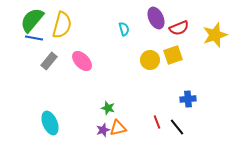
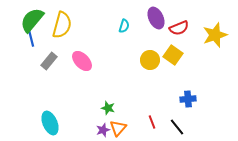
cyan semicircle: moved 3 px up; rotated 32 degrees clockwise
blue line: moved 3 px left; rotated 66 degrees clockwise
yellow square: rotated 36 degrees counterclockwise
red line: moved 5 px left
orange triangle: rotated 36 degrees counterclockwise
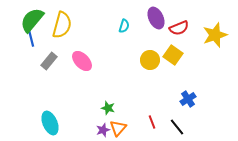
blue cross: rotated 28 degrees counterclockwise
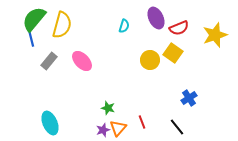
green semicircle: moved 2 px right, 1 px up
yellow square: moved 2 px up
blue cross: moved 1 px right, 1 px up
red line: moved 10 px left
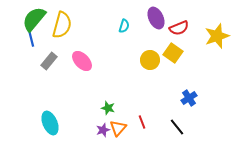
yellow star: moved 2 px right, 1 px down
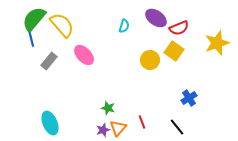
purple ellipse: rotated 30 degrees counterclockwise
yellow semicircle: rotated 56 degrees counterclockwise
yellow star: moved 7 px down
yellow square: moved 1 px right, 2 px up
pink ellipse: moved 2 px right, 6 px up
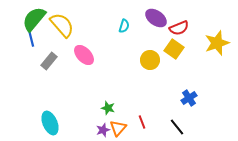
yellow square: moved 2 px up
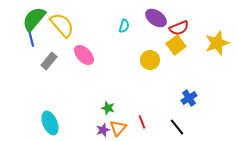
yellow square: moved 2 px right, 4 px up; rotated 18 degrees clockwise
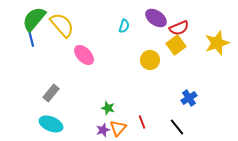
gray rectangle: moved 2 px right, 32 px down
cyan ellipse: moved 1 px right, 1 px down; rotated 45 degrees counterclockwise
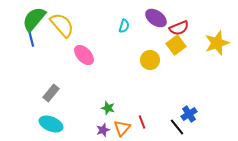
blue cross: moved 16 px down
orange triangle: moved 4 px right
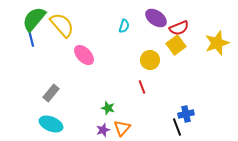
blue cross: moved 3 px left; rotated 21 degrees clockwise
red line: moved 35 px up
black line: rotated 18 degrees clockwise
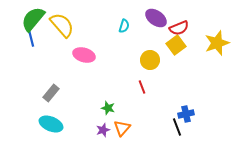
green semicircle: moved 1 px left
pink ellipse: rotated 30 degrees counterclockwise
